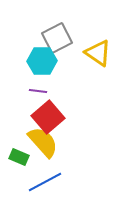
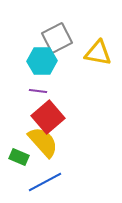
yellow triangle: rotated 24 degrees counterclockwise
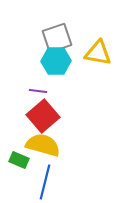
gray square: rotated 8 degrees clockwise
cyan hexagon: moved 14 px right
red square: moved 5 px left, 1 px up
yellow semicircle: moved 3 px down; rotated 32 degrees counterclockwise
green rectangle: moved 3 px down
blue line: rotated 48 degrees counterclockwise
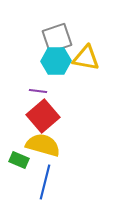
yellow triangle: moved 12 px left, 5 px down
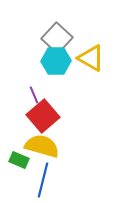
gray square: rotated 28 degrees counterclockwise
yellow triangle: moved 5 px right; rotated 20 degrees clockwise
purple line: moved 4 px left, 4 px down; rotated 60 degrees clockwise
yellow semicircle: moved 1 px left, 1 px down
blue line: moved 2 px left, 2 px up
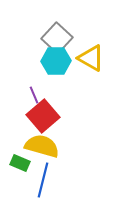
green rectangle: moved 1 px right, 3 px down
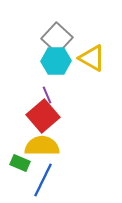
yellow triangle: moved 1 px right
purple line: moved 13 px right
yellow semicircle: rotated 16 degrees counterclockwise
blue line: rotated 12 degrees clockwise
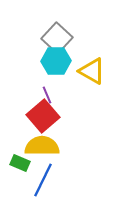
yellow triangle: moved 13 px down
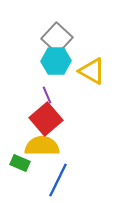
red square: moved 3 px right, 3 px down
blue line: moved 15 px right
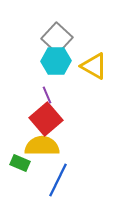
yellow triangle: moved 2 px right, 5 px up
